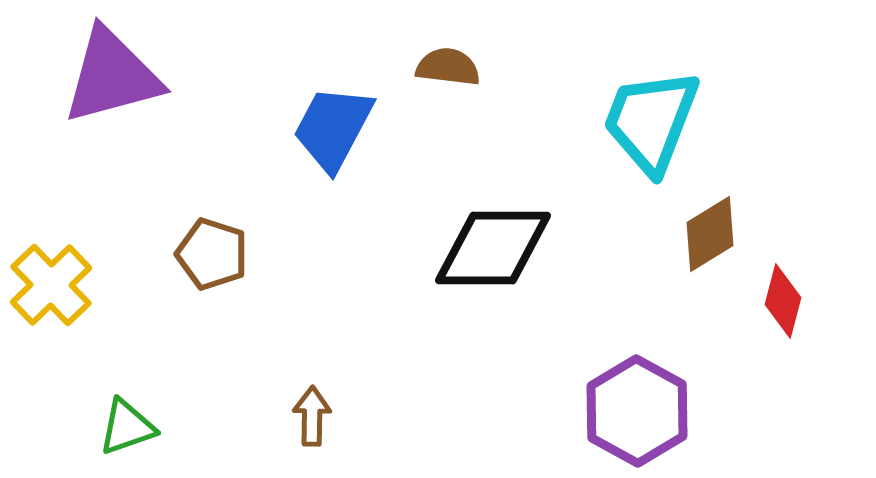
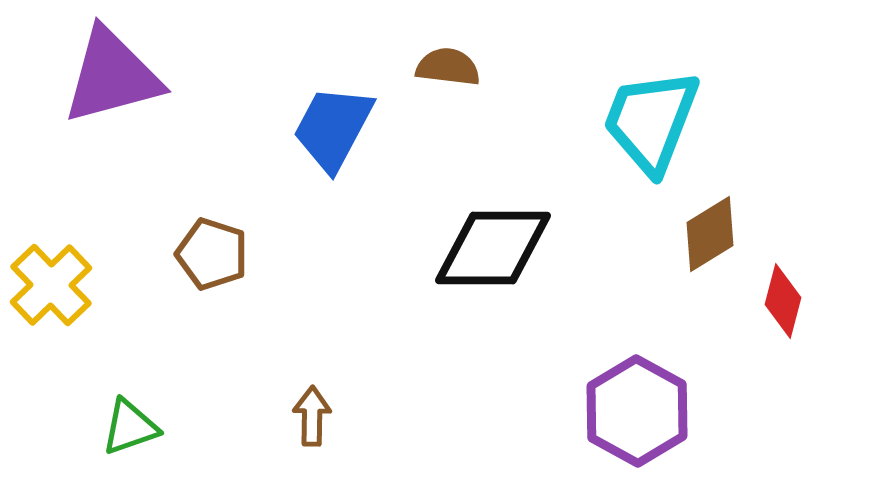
green triangle: moved 3 px right
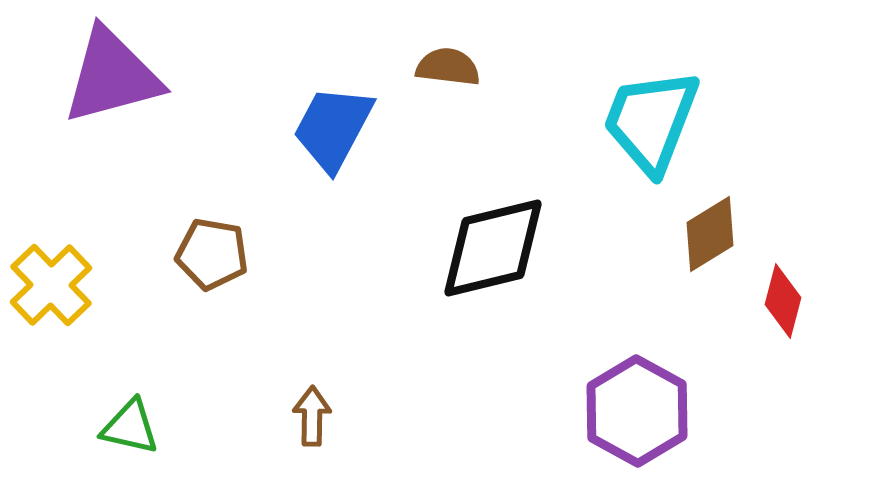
black diamond: rotated 14 degrees counterclockwise
brown pentagon: rotated 8 degrees counterclockwise
green triangle: rotated 32 degrees clockwise
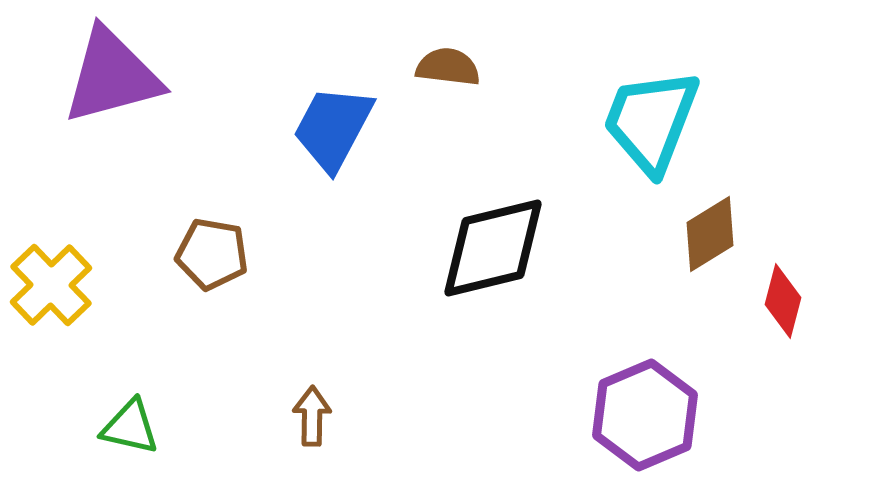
purple hexagon: moved 8 px right, 4 px down; rotated 8 degrees clockwise
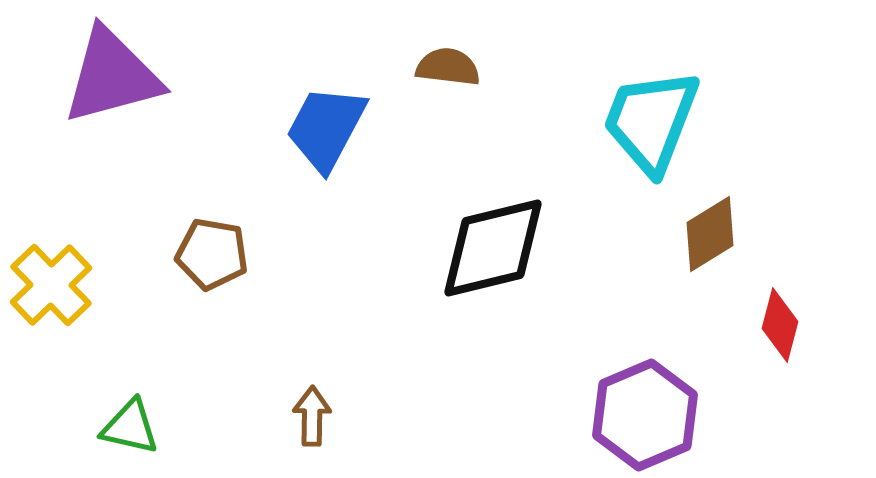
blue trapezoid: moved 7 px left
red diamond: moved 3 px left, 24 px down
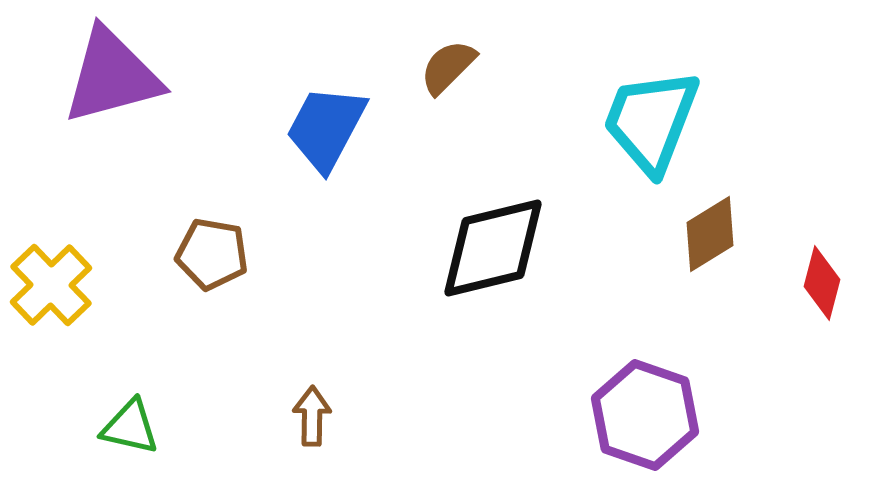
brown semicircle: rotated 52 degrees counterclockwise
red diamond: moved 42 px right, 42 px up
purple hexagon: rotated 18 degrees counterclockwise
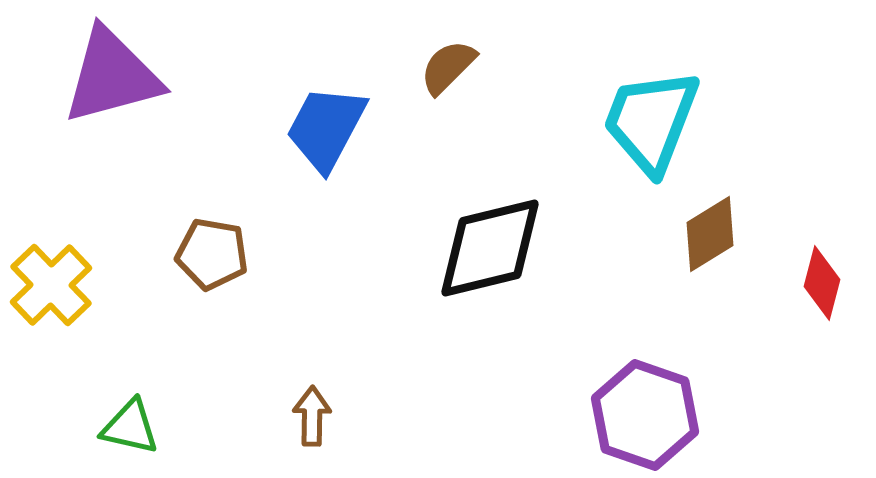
black diamond: moved 3 px left
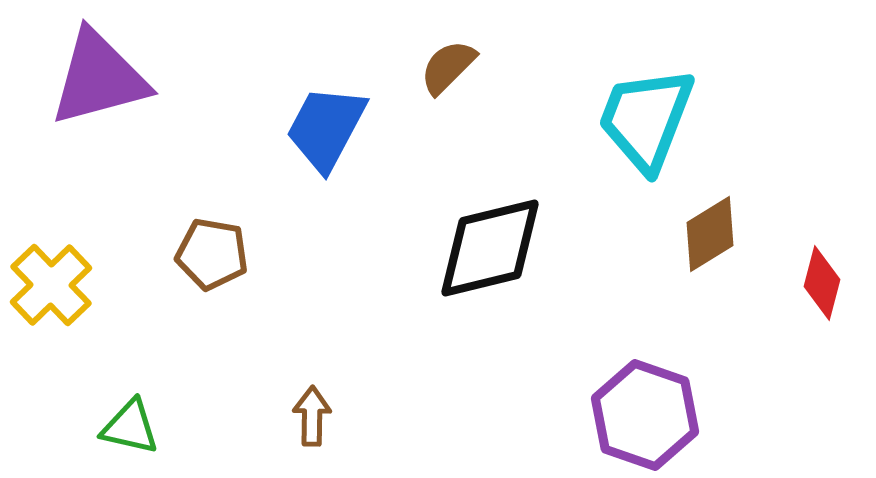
purple triangle: moved 13 px left, 2 px down
cyan trapezoid: moved 5 px left, 2 px up
